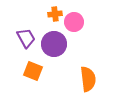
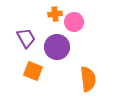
purple circle: moved 3 px right, 3 px down
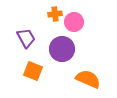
purple circle: moved 5 px right, 2 px down
orange semicircle: rotated 60 degrees counterclockwise
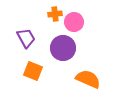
purple circle: moved 1 px right, 1 px up
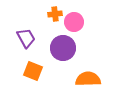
orange semicircle: rotated 25 degrees counterclockwise
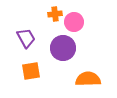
orange square: moved 2 px left; rotated 30 degrees counterclockwise
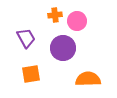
orange cross: moved 1 px down
pink circle: moved 3 px right, 1 px up
orange square: moved 3 px down
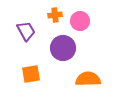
pink circle: moved 3 px right
purple trapezoid: moved 7 px up
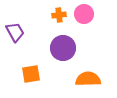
orange cross: moved 4 px right
pink circle: moved 4 px right, 7 px up
purple trapezoid: moved 11 px left, 1 px down
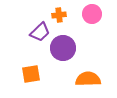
pink circle: moved 8 px right
purple trapezoid: moved 25 px right; rotated 75 degrees clockwise
